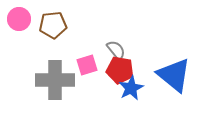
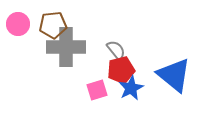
pink circle: moved 1 px left, 5 px down
pink square: moved 10 px right, 25 px down
red pentagon: moved 1 px right; rotated 24 degrees counterclockwise
gray cross: moved 11 px right, 33 px up
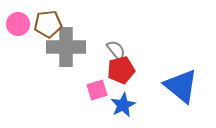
brown pentagon: moved 5 px left, 1 px up
blue triangle: moved 7 px right, 11 px down
blue star: moved 8 px left, 17 px down
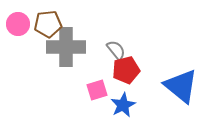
red pentagon: moved 5 px right
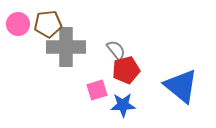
blue star: rotated 25 degrees clockwise
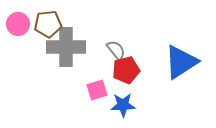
blue triangle: moved 24 px up; rotated 48 degrees clockwise
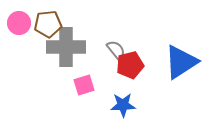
pink circle: moved 1 px right, 1 px up
red pentagon: moved 4 px right, 5 px up
pink square: moved 13 px left, 5 px up
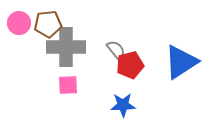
pink square: moved 16 px left; rotated 15 degrees clockwise
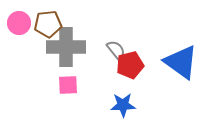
blue triangle: rotated 51 degrees counterclockwise
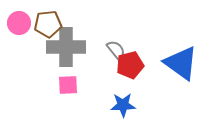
blue triangle: moved 1 px down
